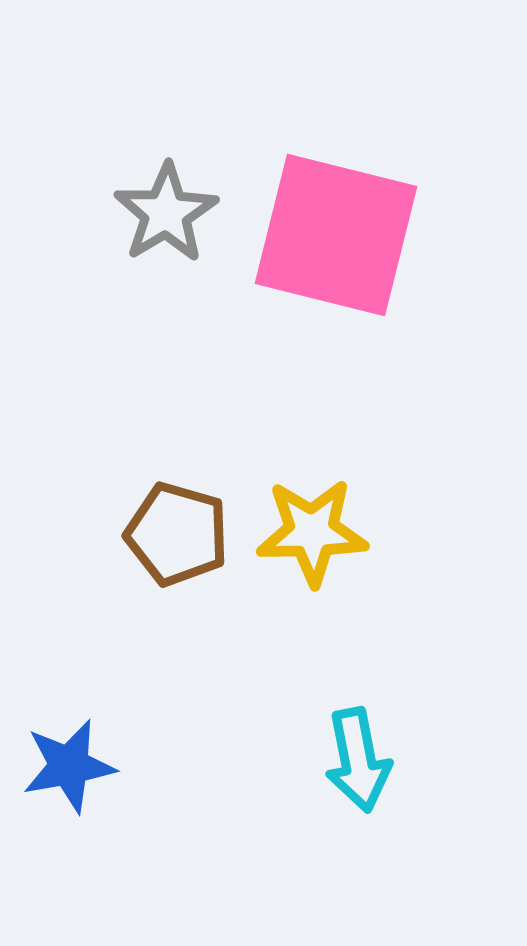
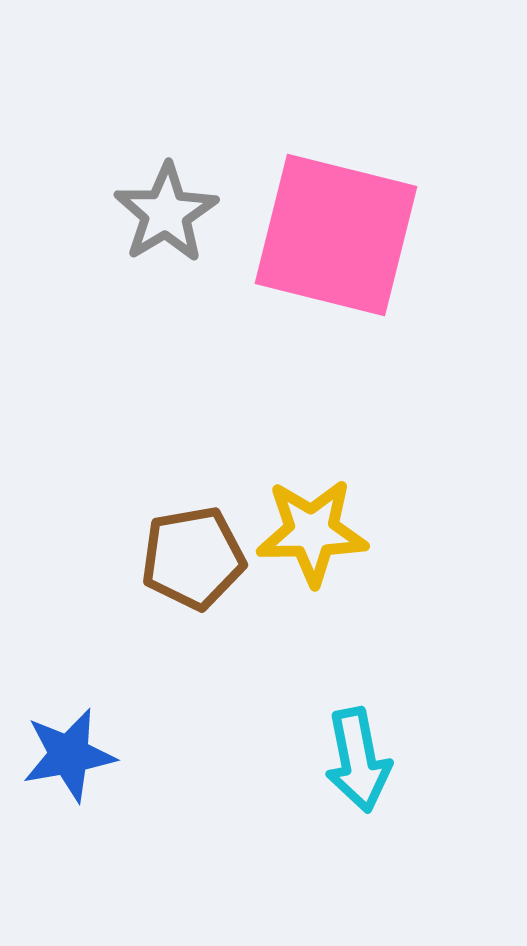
brown pentagon: moved 16 px right, 24 px down; rotated 26 degrees counterclockwise
blue star: moved 11 px up
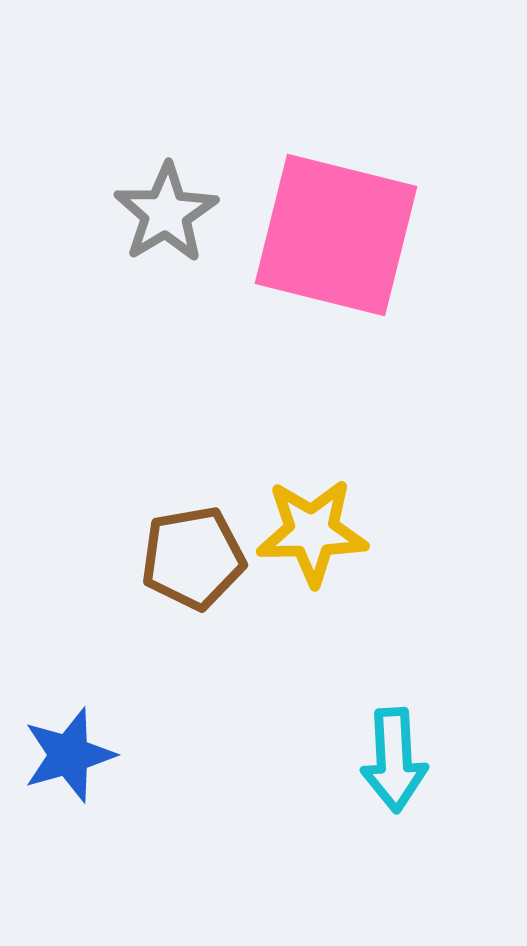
blue star: rotated 6 degrees counterclockwise
cyan arrow: moved 36 px right; rotated 8 degrees clockwise
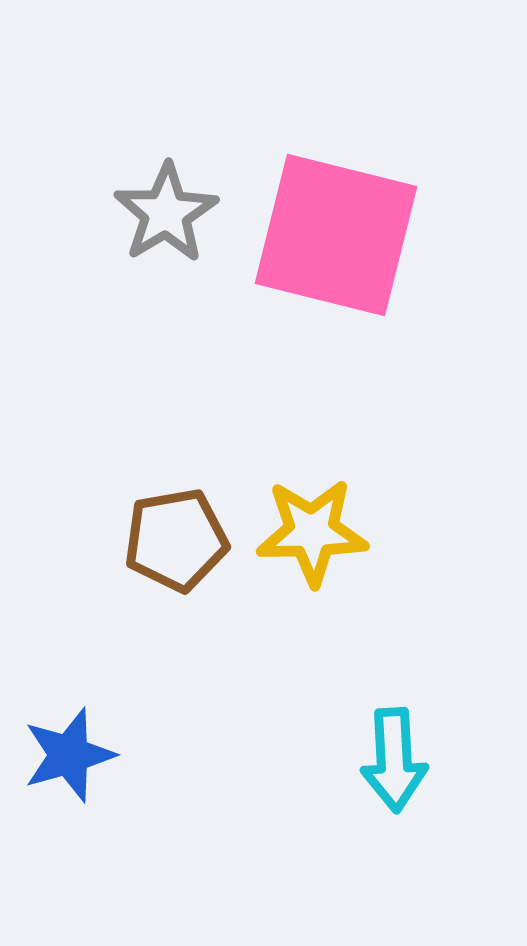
brown pentagon: moved 17 px left, 18 px up
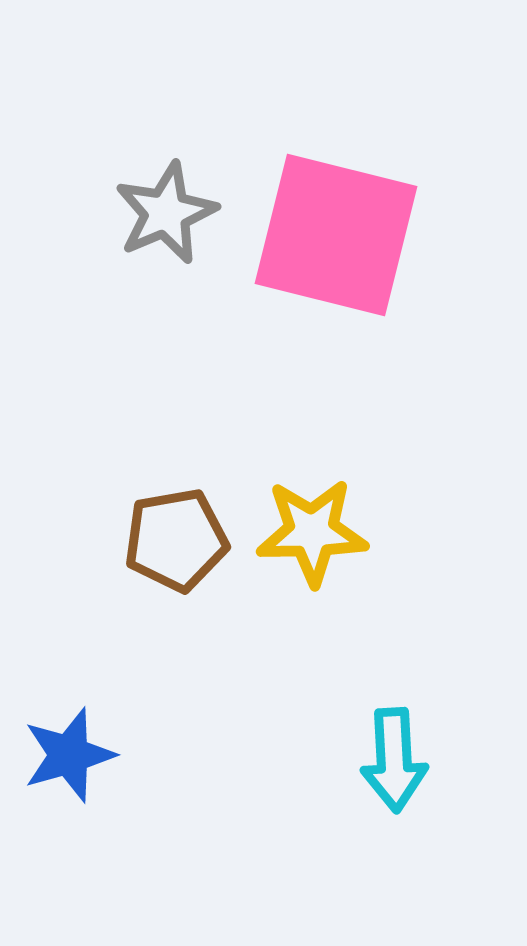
gray star: rotated 8 degrees clockwise
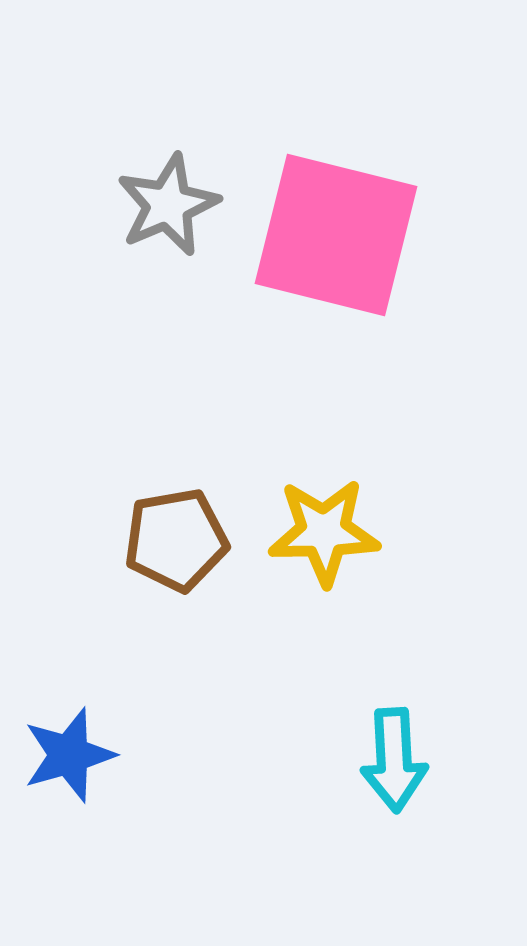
gray star: moved 2 px right, 8 px up
yellow star: moved 12 px right
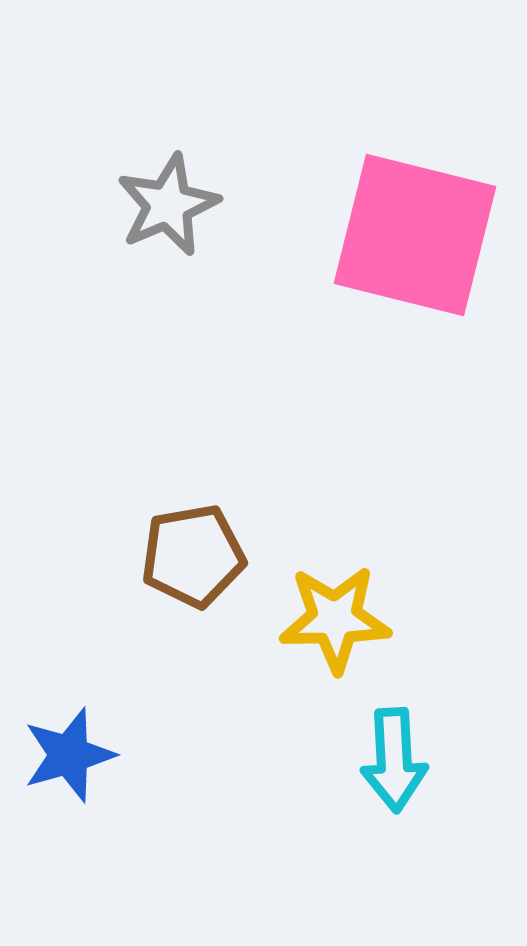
pink square: moved 79 px right
yellow star: moved 11 px right, 87 px down
brown pentagon: moved 17 px right, 16 px down
